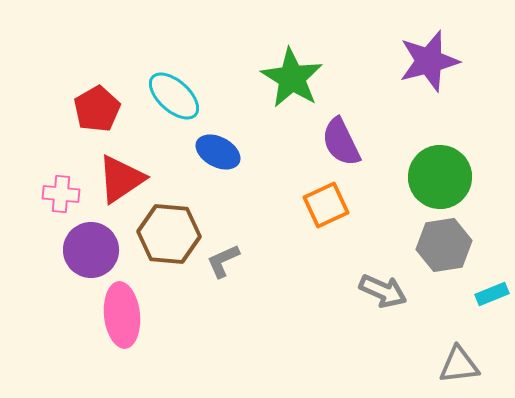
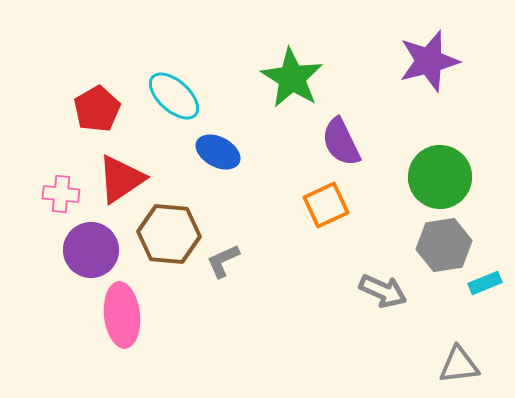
cyan rectangle: moved 7 px left, 11 px up
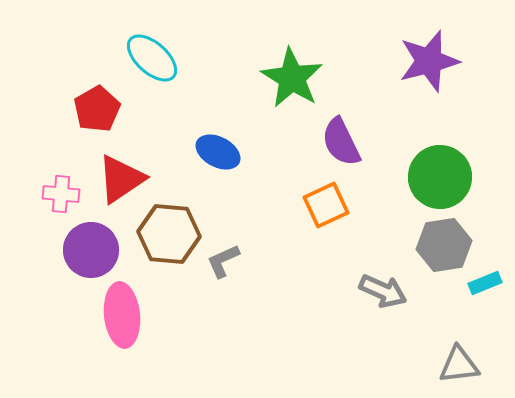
cyan ellipse: moved 22 px left, 38 px up
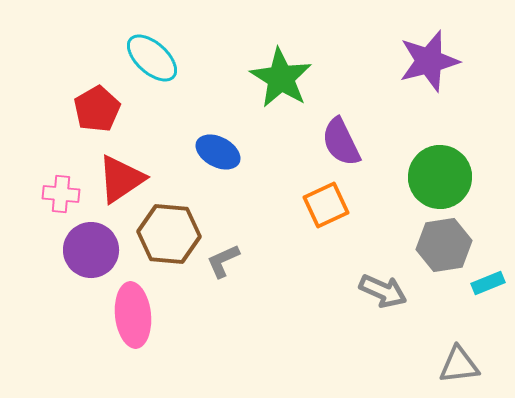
green star: moved 11 px left
cyan rectangle: moved 3 px right
pink ellipse: moved 11 px right
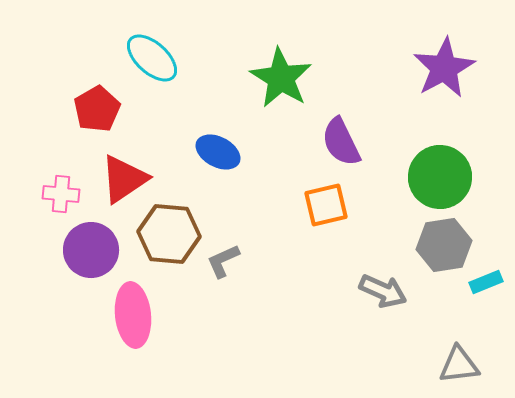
purple star: moved 15 px right, 7 px down; rotated 14 degrees counterclockwise
red triangle: moved 3 px right
orange square: rotated 12 degrees clockwise
cyan rectangle: moved 2 px left, 1 px up
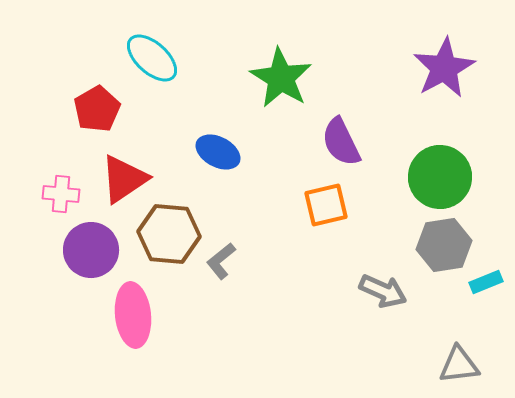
gray L-shape: moved 2 px left; rotated 15 degrees counterclockwise
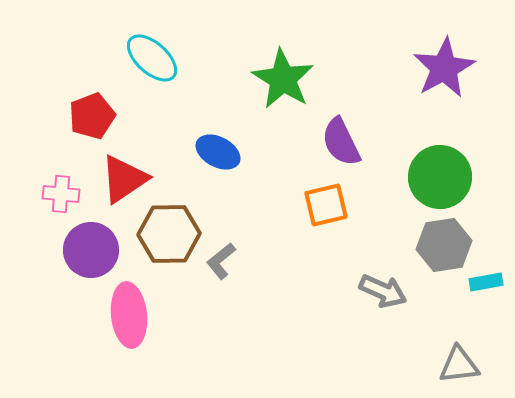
green star: moved 2 px right, 1 px down
red pentagon: moved 5 px left, 7 px down; rotated 9 degrees clockwise
brown hexagon: rotated 6 degrees counterclockwise
cyan rectangle: rotated 12 degrees clockwise
pink ellipse: moved 4 px left
